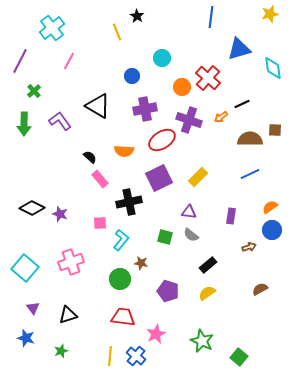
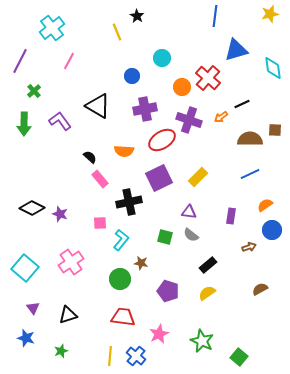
blue line at (211, 17): moved 4 px right, 1 px up
blue triangle at (239, 49): moved 3 px left, 1 px down
orange semicircle at (270, 207): moved 5 px left, 2 px up
pink cross at (71, 262): rotated 15 degrees counterclockwise
pink star at (156, 334): moved 3 px right
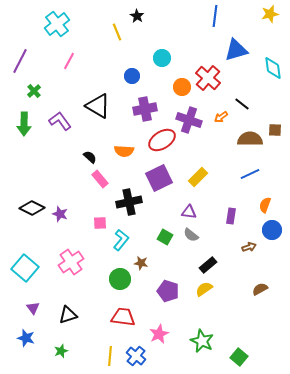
cyan cross at (52, 28): moved 5 px right, 4 px up
black line at (242, 104): rotated 63 degrees clockwise
orange semicircle at (265, 205): rotated 35 degrees counterclockwise
green square at (165, 237): rotated 14 degrees clockwise
yellow semicircle at (207, 293): moved 3 px left, 4 px up
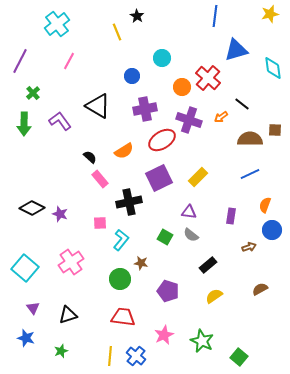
green cross at (34, 91): moved 1 px left, 2 px down
orange semicircle at (124, 151): rotated 36 degrees counterclockwise
yellow semicircle at (204, 289): moved 10 px right, 7 px down
pink star at (159, 334): moved 5 px right, 1 px down
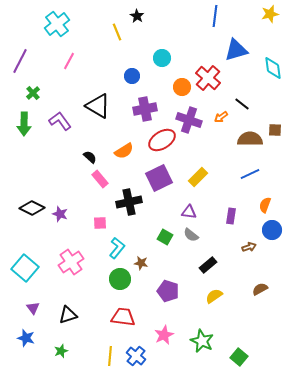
cyan L-shape at (121, 240): moved 4 px left, 8 px down
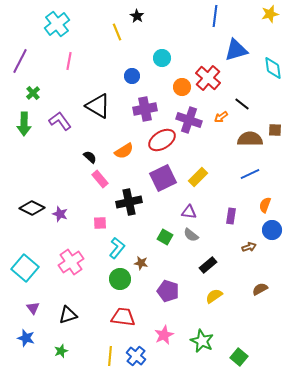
pink line at (69, 61): rotated 18 degrees counterclockwise
purple square at (159, 178): moved 4 px right
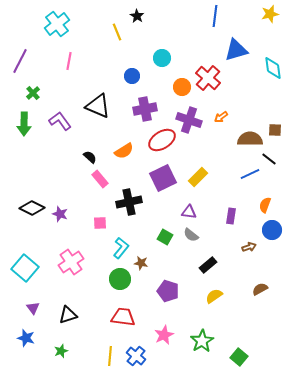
black line at (242, 104): moved 27 px right, 55 px down
black triangle at (98, 106): rotated 8 degrees counterclockwise
cyan L-shape at (117, 248): moved 4 px right
green star at (202, 341): rotated 15 degrees clockwise
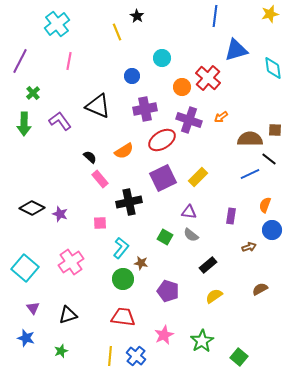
green circle at (120, 279): moved 3 px right
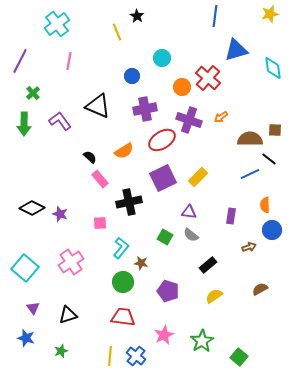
orange semicircle at (265, 205): rotated 21 degrees counterclockwise
green circle at (123, 279): moved 3 px down
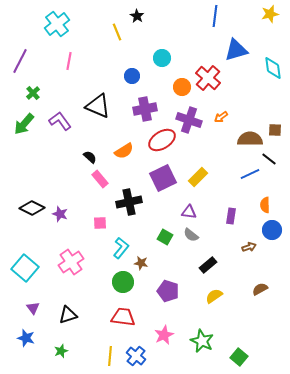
green arrow at (24, 124): rotated 40 degrees clockwise
green star at (202, 341): rotated 15 degrees counterclockwise
